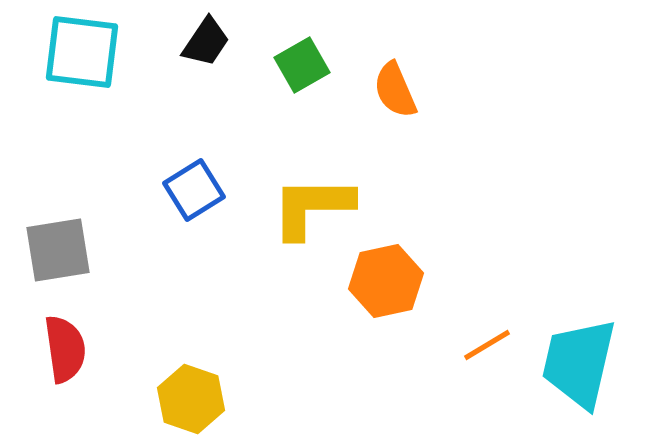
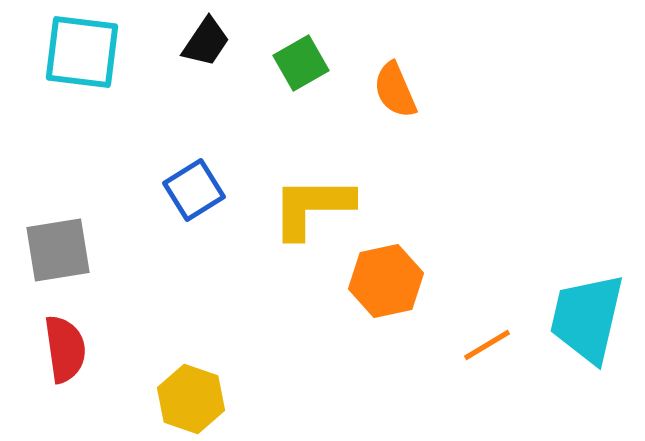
green square: moved 1 px left, 2 px up
cyan trapezoid: moved 8 px right, 45 px up
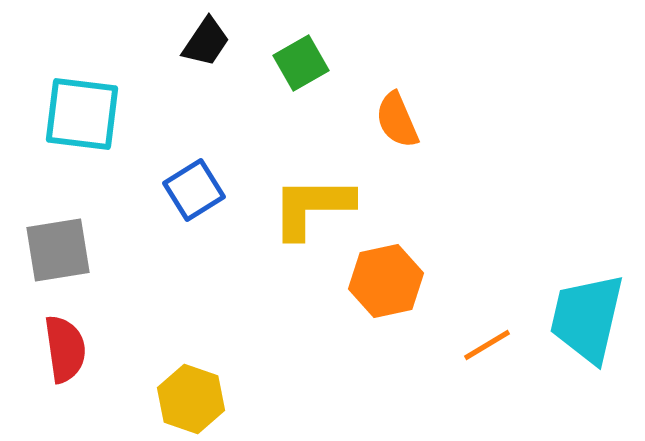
cyan square: moved 62 px down
orange semicircle: moved 2 px right, 30 px down
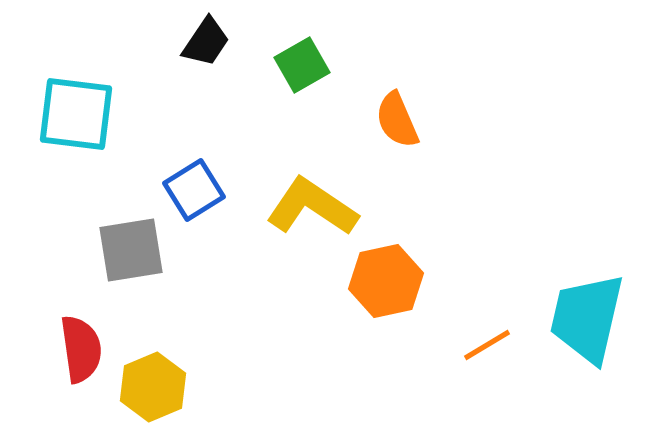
green square: moved 1 px right, 2 px down
cyan square: moved 6 px left
yellow L-shape: rotated 34 degrees clockwise
gray square: moved 73 px right
red semicircle: moved 16 px right
yellow hexagon: moved 38 px left, 12 px up; rotated 18 degrees clockwise
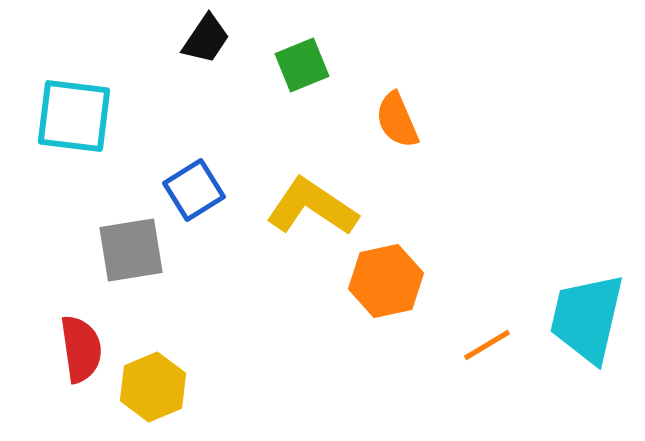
black trapezoid: moved 3 px up
green square: rotated 8 degrees clockwise
cyan square: moved 2 px left, 2 px down
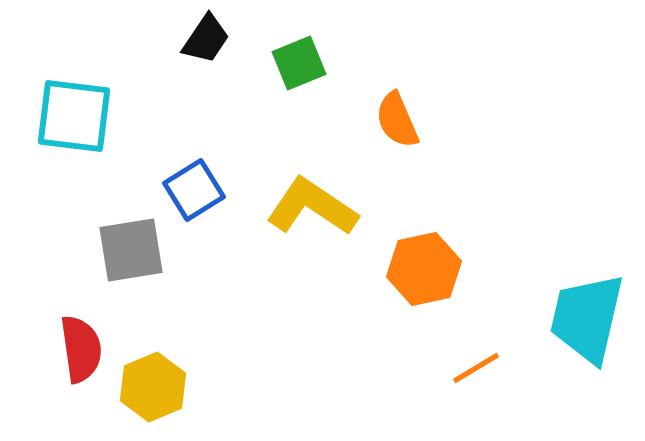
green square: moved 3 px left, 2 px up
orange hexagon: moved 38 px right, 12 px up
orange line: moved 11 px left, 23 px down
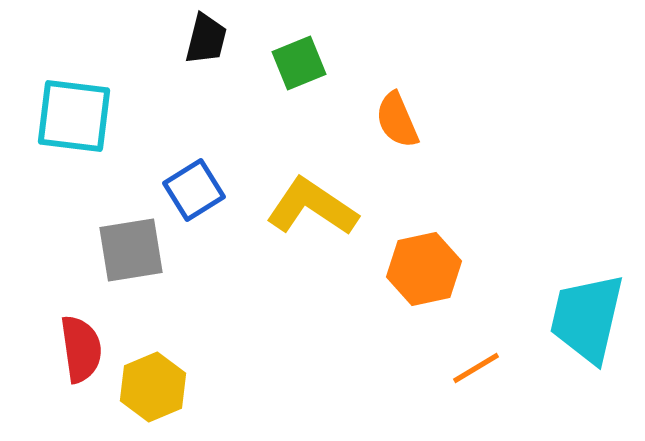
black trapezoid: rotated 20 degrees counterclockwise
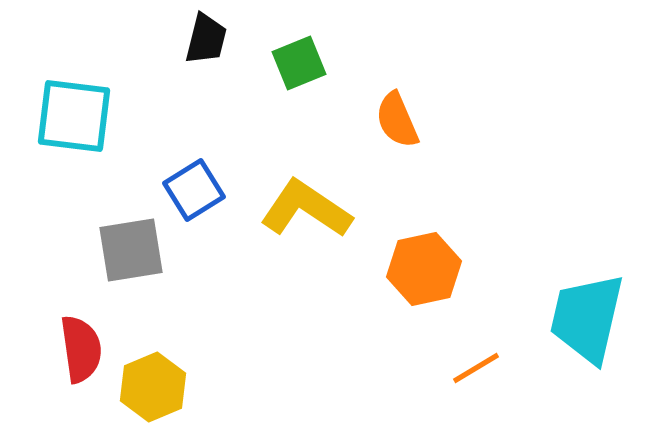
yellow L-shape: moved 6 px left, 2 px down
